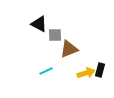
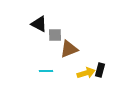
cyan line: rotated 24 degrees clockwise
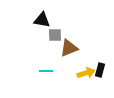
black triangle: moved 3 px right, 4 px up; rotated 18 degrees counterclockwise
brown triangle: moved 1 px up
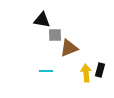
yellow arrow: rotated 78 degrees counterclockwise
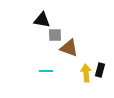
brown triangle: rotated 42 degrees clockwise
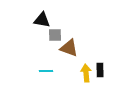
black rectangle: rotated 16 degrees counterclockwise
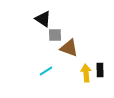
black triangle: moved 1 px right, 1 px up; rotated 24 degrees clockwise
cyan line: rotated 32 degrees counterclockwise
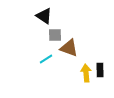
black triangle: moved 1 px right, 3 px up
cyan line: moved 12 px up
